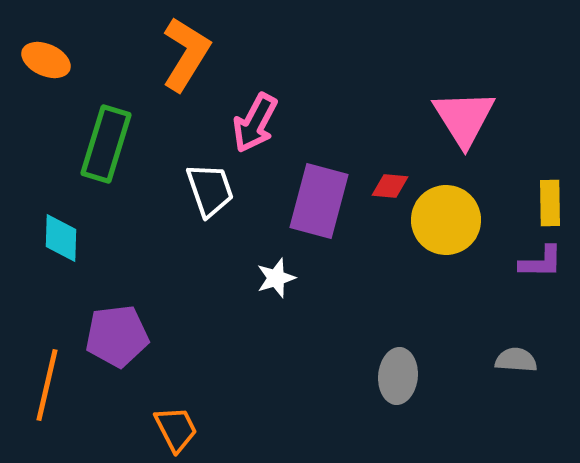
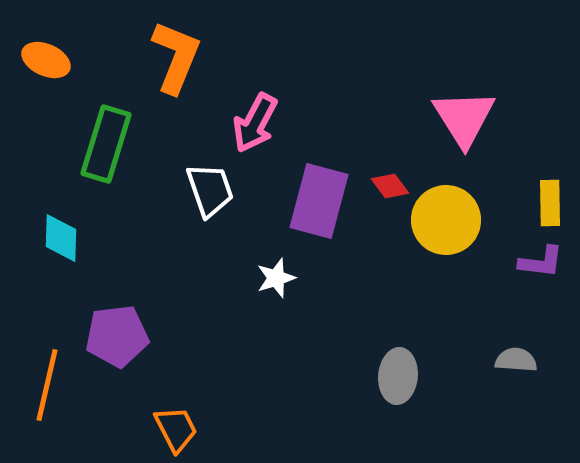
orange L-shape: moved 10 px left, 3 px down; rotated 10 degrees counterclockwise
red diamond: rotated 48 degrees clockwise
purple L-shape: rotated 6 degrees clockwise
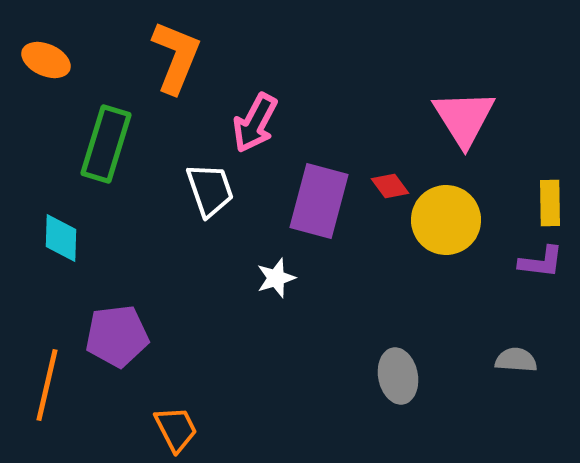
gray ellipse: rotated 16 degrees counterclockwise
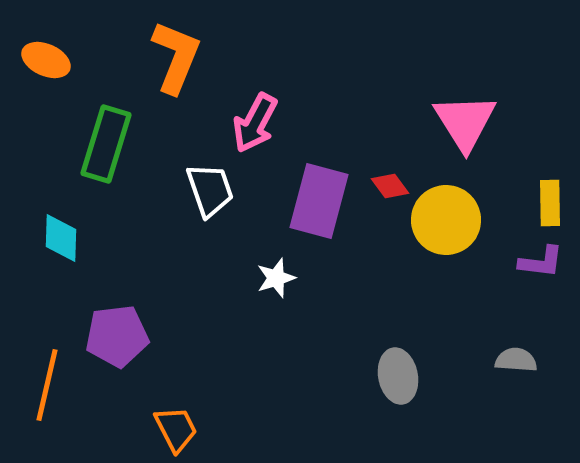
pink triangle: moved 1 px right, 4 px down
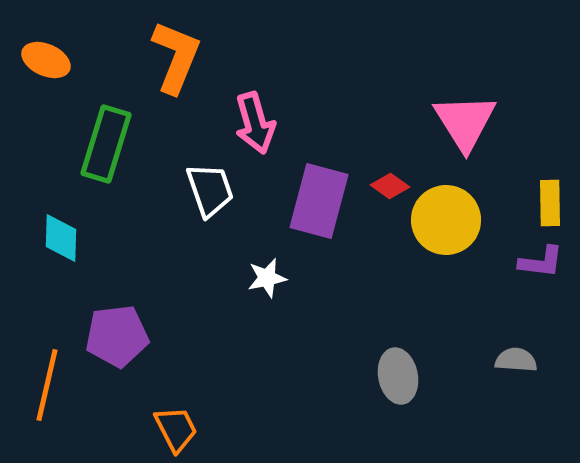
pink arrow: rotated 44 degrees counterclockwise
red diamond: rotated 18 degrees counterclockwise
white star: moved 9 px left; rotated 6 degrees clockwise
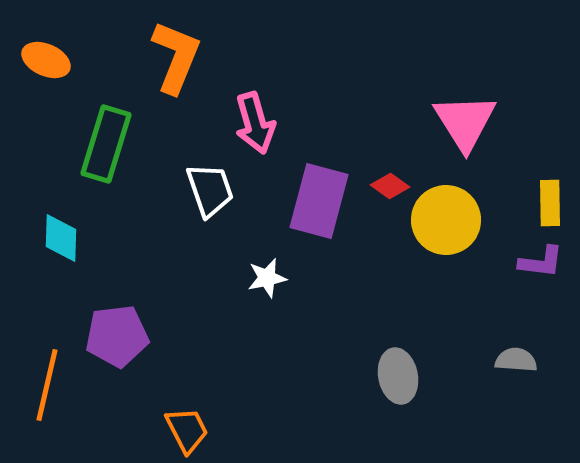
orange trapezoid: moved 11 px right, 1 px down
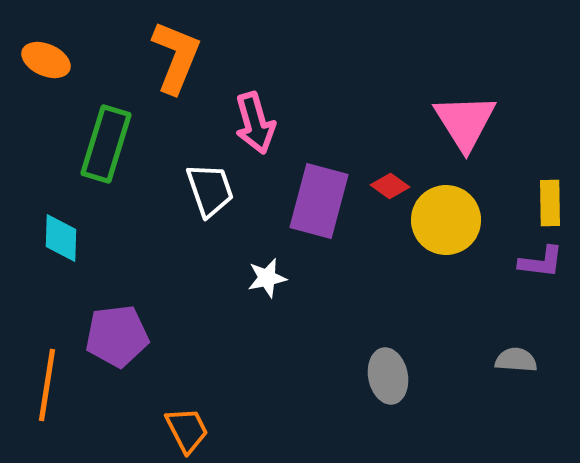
gray ellipse: moved 10 px left
orange line: rotated 4 degrees counterclockwise
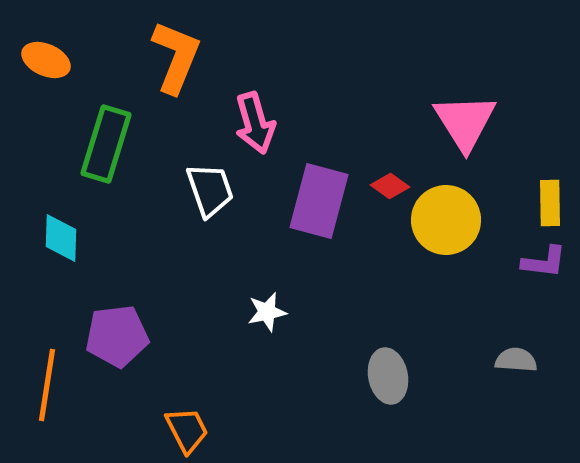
purple L-shape: moved 3 px right
white star: moved 34 px down
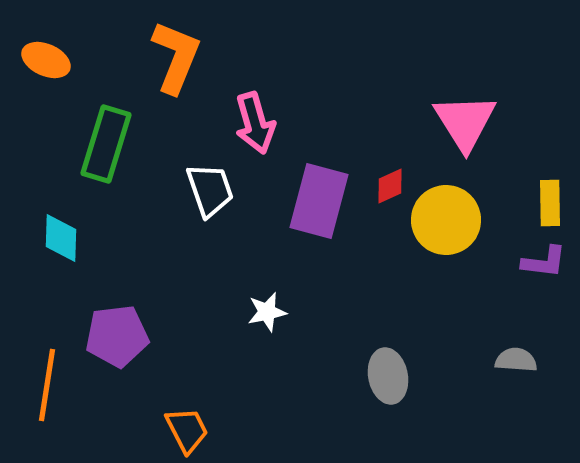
red diamond: rotated 60 degrees counterclockwise
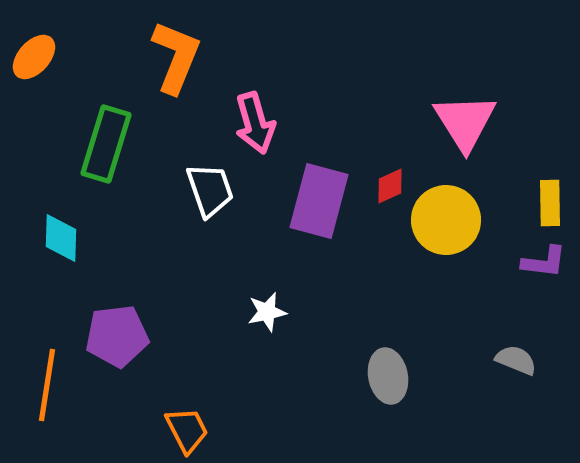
orange ellipse: moved 12 px left, 3 px up; rotated 72 degrees counterclockwise
gray semicircle: rotated 18 degrees clockwise
